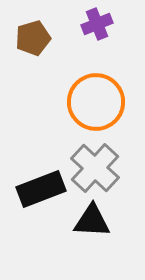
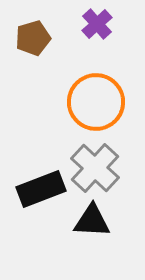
purple cross: rotated 20 degrees counterclockwise
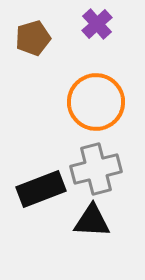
gray cross: moved 1 px right, 1 px down; rotated 33 degrees clockwise
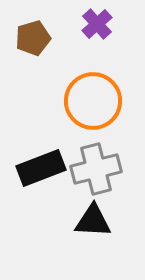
orange circle: moved 3 px left, 1 px up
black rectangle: moved 21 px up
black triangle: moved 1 px right
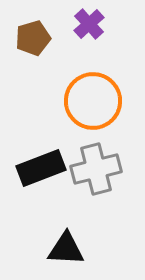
purple cross: moved 8 px left
black triangle: moved 27 px left, 28 px down
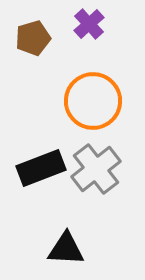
gray cross: rotated 24 degrees counterclockwise
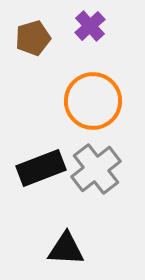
purple cross: moved 1 px right, 2 px down
